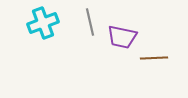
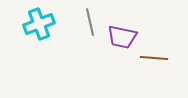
cyan cross: moved 4 px left, 1 px down
brown line: rotated 8 degrees clockwise
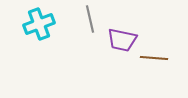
gray line: moved 3 px up
purple trapezoid: moved 3 px down
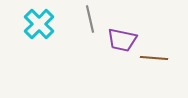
cyan cross: rotated 24 degrees counterclockwise
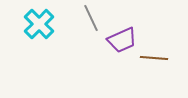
gray line: moved 1 px right, 1 px up; rotated 12 degrees counterclockwise
purple trapezoid: rotated 36 degrees counterclockwise
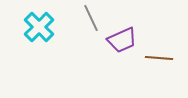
cyan cross: moved 3 px down
brown line: moved 5 px right
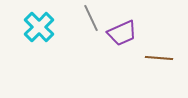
purple trapezoid: moved 7 px up
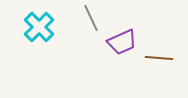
purple trapezoid: moved 9 px down
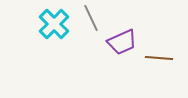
cyan cross: moved 15 px right, 3 px up
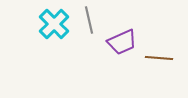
gray line: moved 2 px left, 2 px down; rotated 12 degrees clockwise
